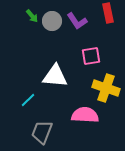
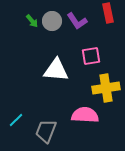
green arrow: moved 5 px down
white triangle: moved 1 px right, 6 px up
yellow cross: rotated 28 degrees counterclockwise
cyan line: moved 12 px left, 20 px down
gray trapezoid: moved 4 px right, 1 px up
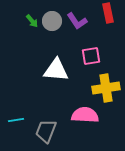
cyan line: rotated 35 degrees clockwise
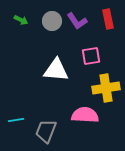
red rectangle: moved 6 px down
green arrow: moved 11 px left, 1 px up; rotated 24 degrees counterclockwise
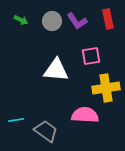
gray trapezoid: rotated 105 degrees clockwise
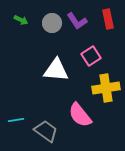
gray circle: moved 2 px down
pink square: rotated 24 degrees counterclockwise
pink semicircle: moved 5 px left; rotated 132 degrees counterclockwise
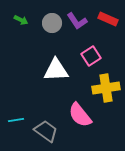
red rectangle: rotated 54 degrees counterclockwise
white triangle: rotated 8 degrees counterclockwise
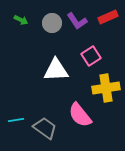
red rectangle: moved 2 px up; rotated 48 degrees counterclockwise
gray trapezoid: moved 1 px left, 3 px up
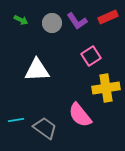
white triangle: moved 19 px left
